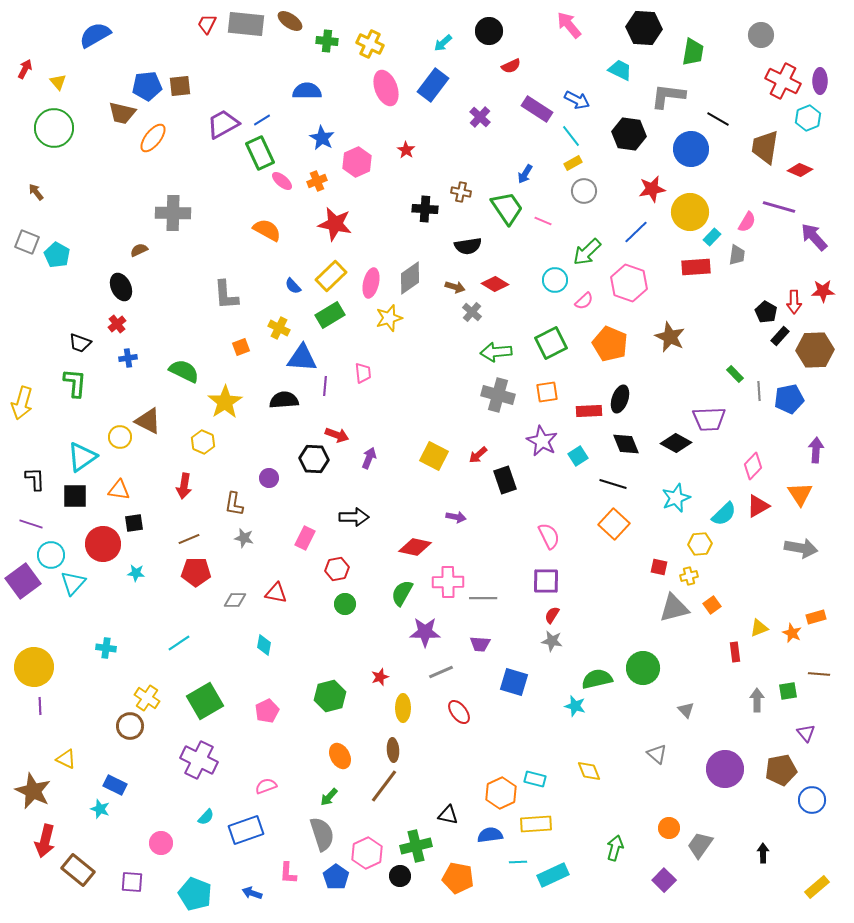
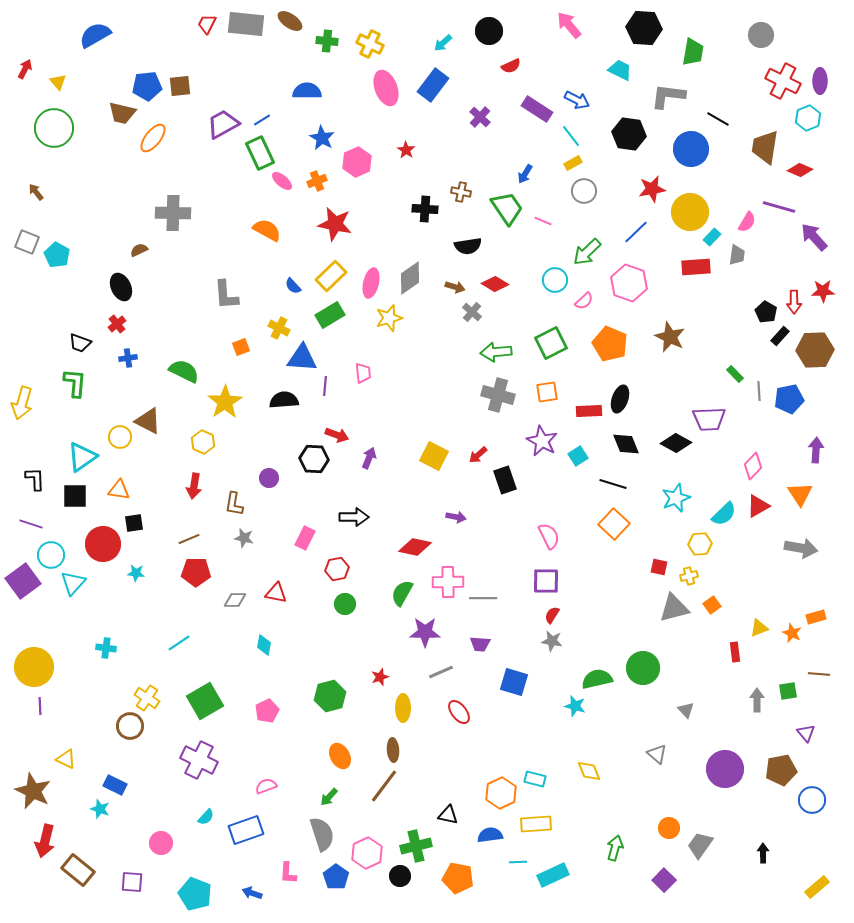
red arrow at (184, 486): moved 10 px right
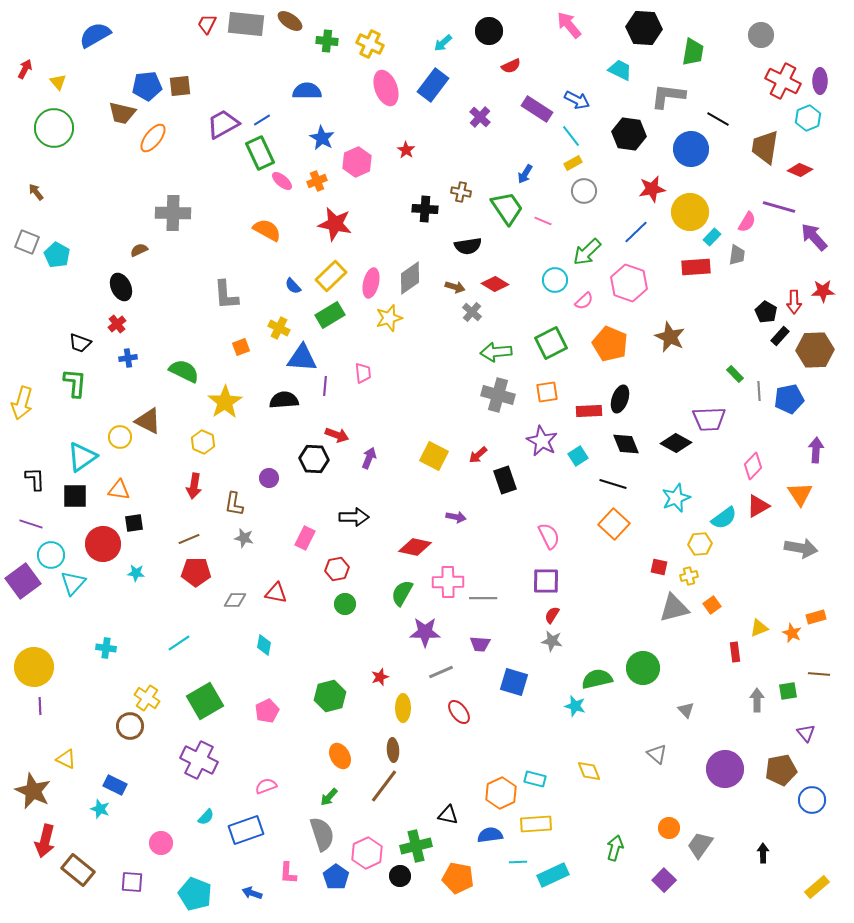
cyan semicircle at (724, 514): moved 4 px down; rotated 8 degrees clockwise
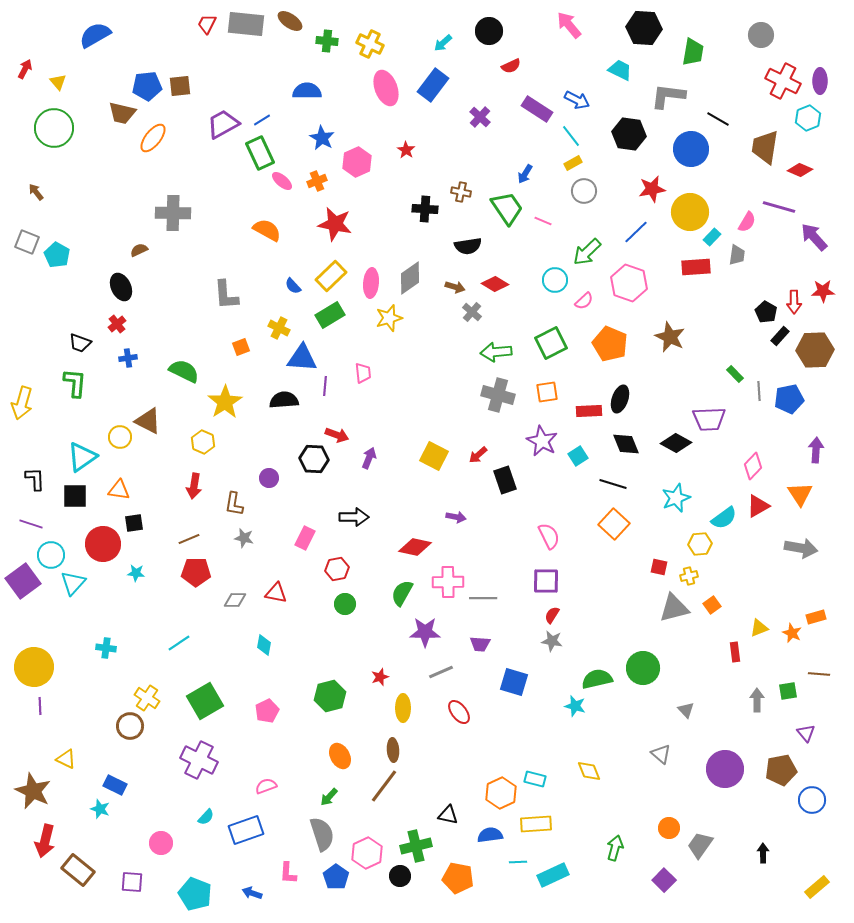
pink ellipse at (371, 283): rotated 8 degrees counterclockwise
gray triangle at (657, 754): moved 4 px right
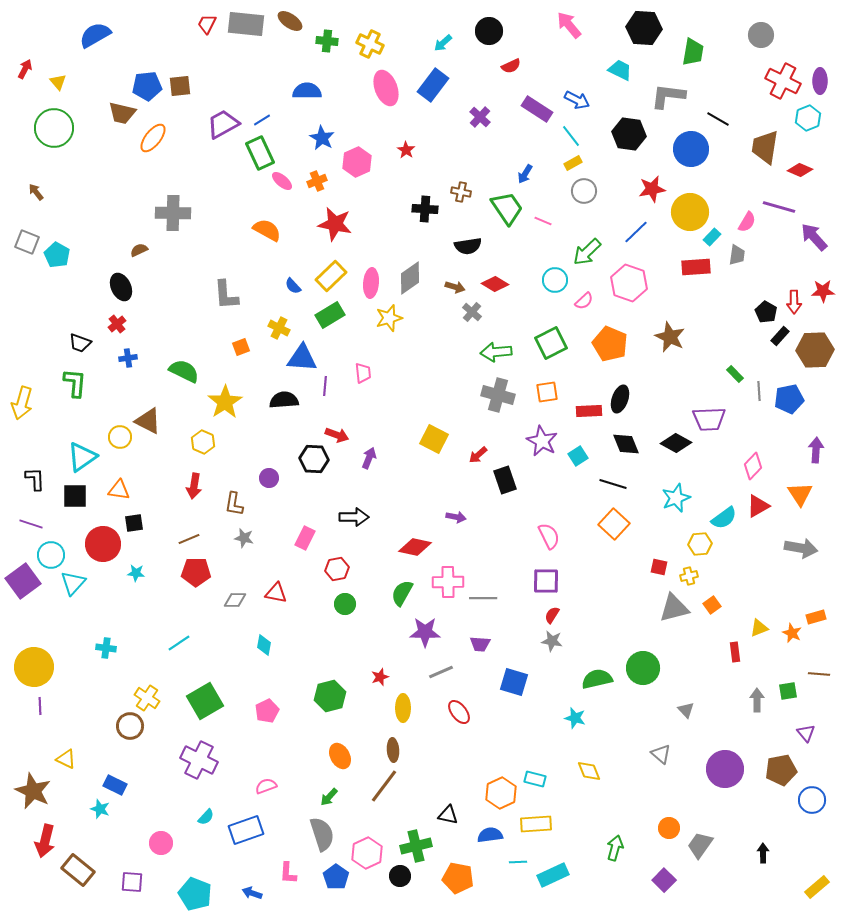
yellow square at (434, 456): moved 17 px up
cyan star at (575, 706): moved 12 px down
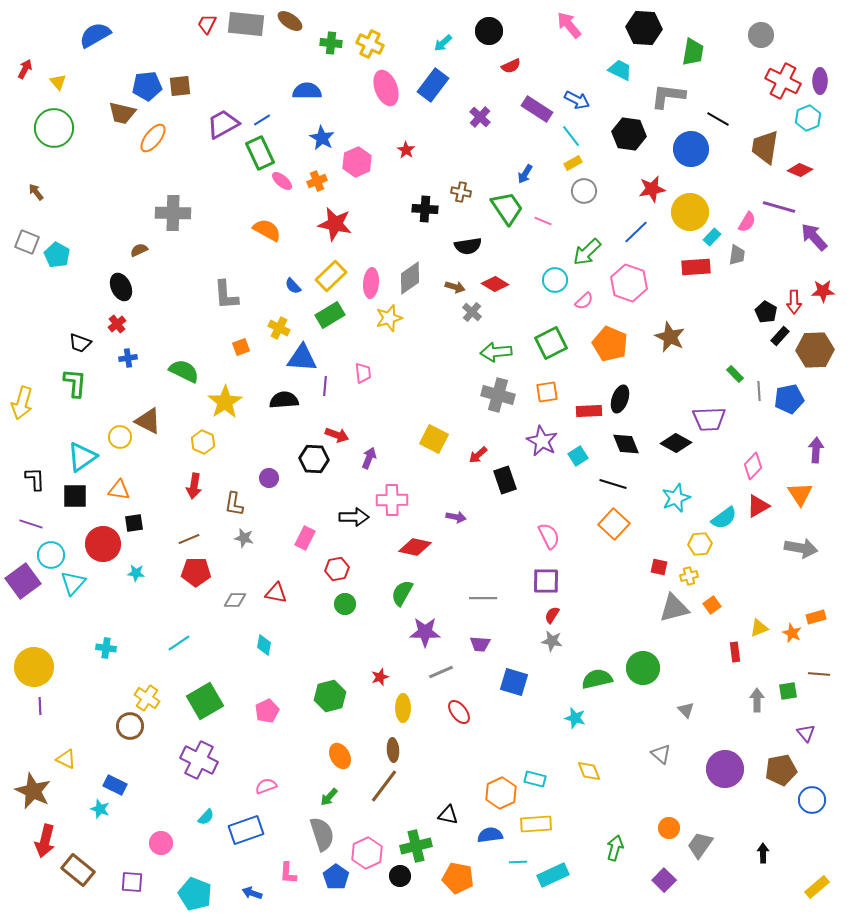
green cross at (327, 41): moved 4 px right, 2 px down
pink cross at (448, 582): moved 56 px left, 82 px up
